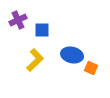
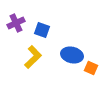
purple cross: moved 2 px left, 3 px down
blue square: rotated 21 degrees clockwise
yellow L-shape: moved 2 px left, 3 px up
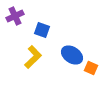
purple cross: moved 1 px left, 7 px up
blue ellipse: rotated 20 degrees clockwise
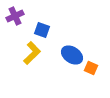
yellow L-shape: moved 1 px left, 4 px up
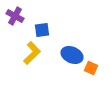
purple cross: rotated 36 degrees counterclockwise
blue square: rotated 28 degrees counterclockwise
blue ellipse: rotated 10 degrees counterclockwise
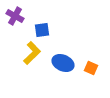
blue ellipse: moved 9 px left, 8 px down
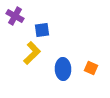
blue ellipse: moved 6 px down; rotated 65 degrees clockwise
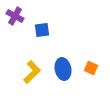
yellow L-shape: moved 19 px down
blue ellipse: rotated 10 degrees counterclockwise
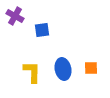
orange square: rotated 24 degrees counterclockwise
yellow L-shape: rotated 45 degrees counterclockwise
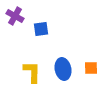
blue square: moved 1 px left, 1 px up
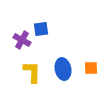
purple cross: moved 7 px right, 24 px down
